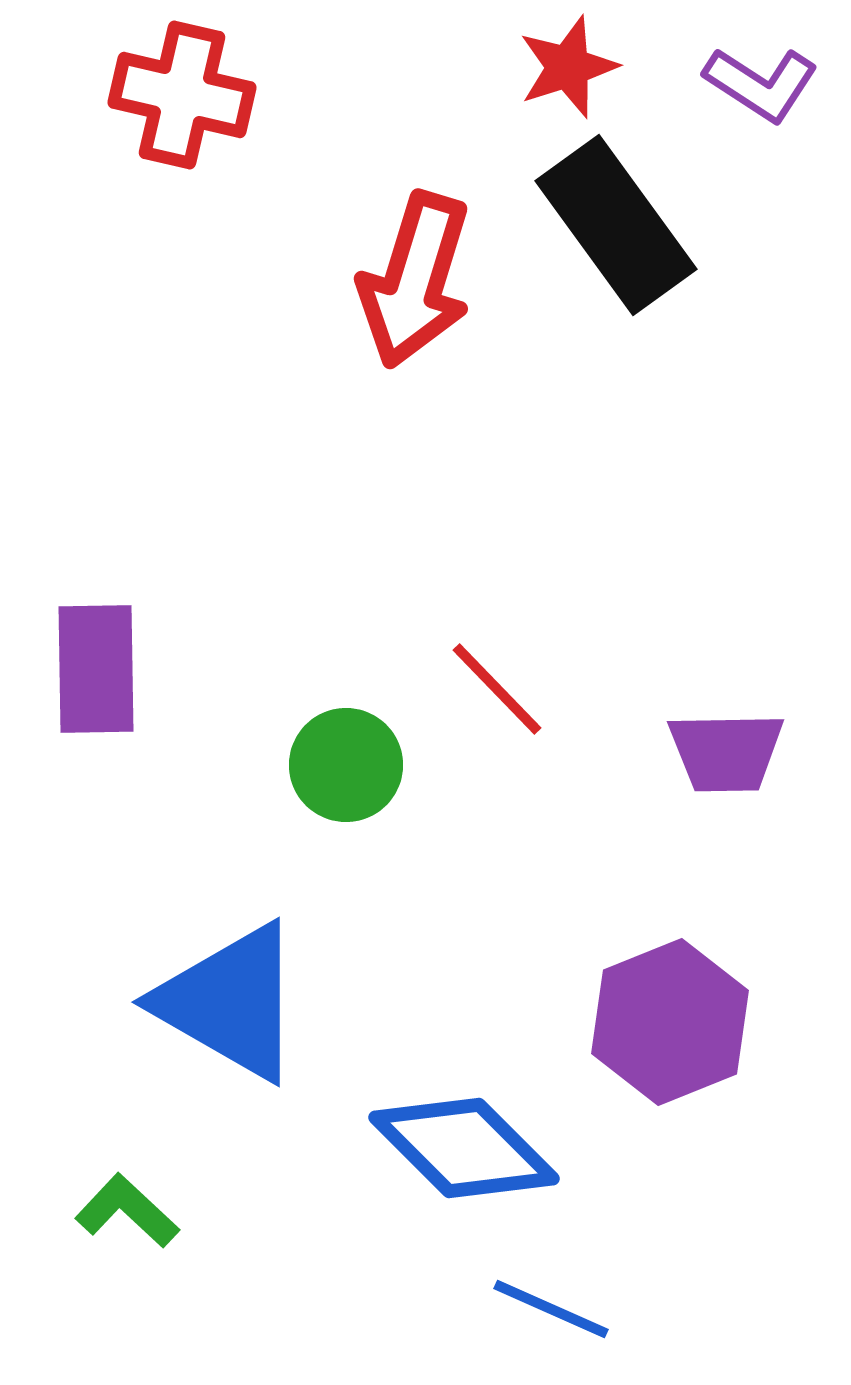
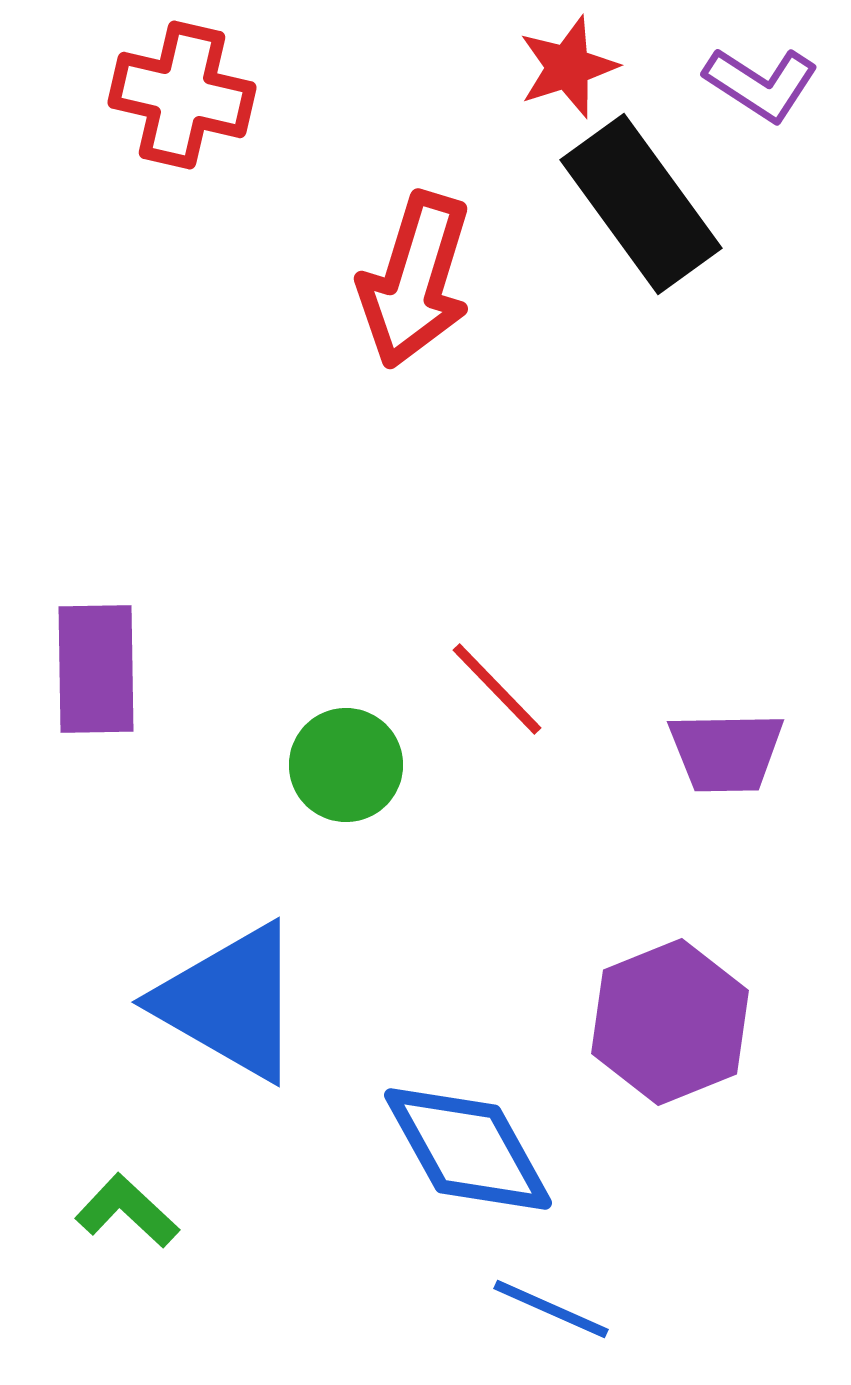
black rectangle: moved 25 px right, 21 px up
blue diamond: moved 4 px right, 1 px down; rotated 16 degrees clockwise
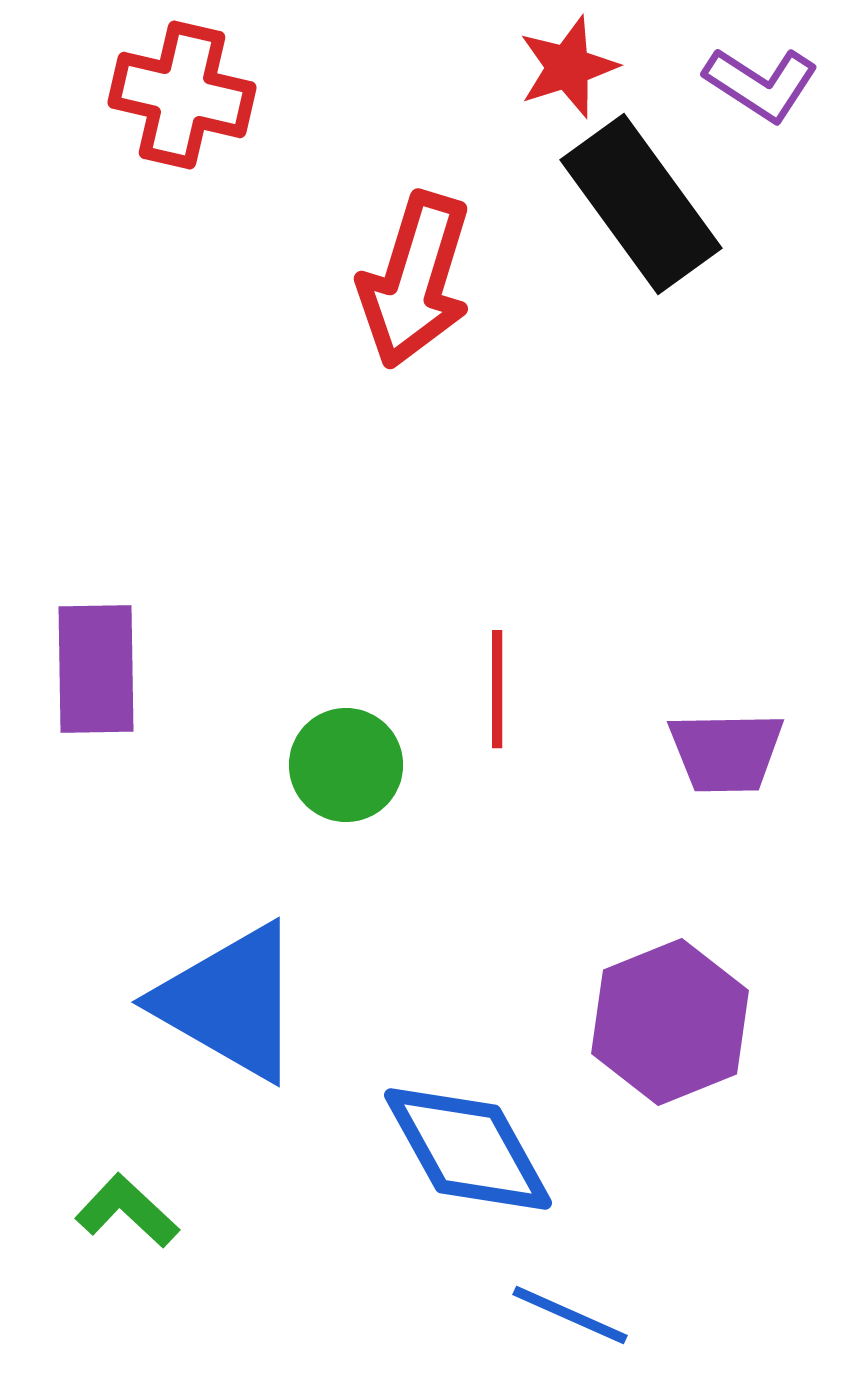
red line: rotated 44 degrees clockwise
blue line: moved 19 px right, 6 px down
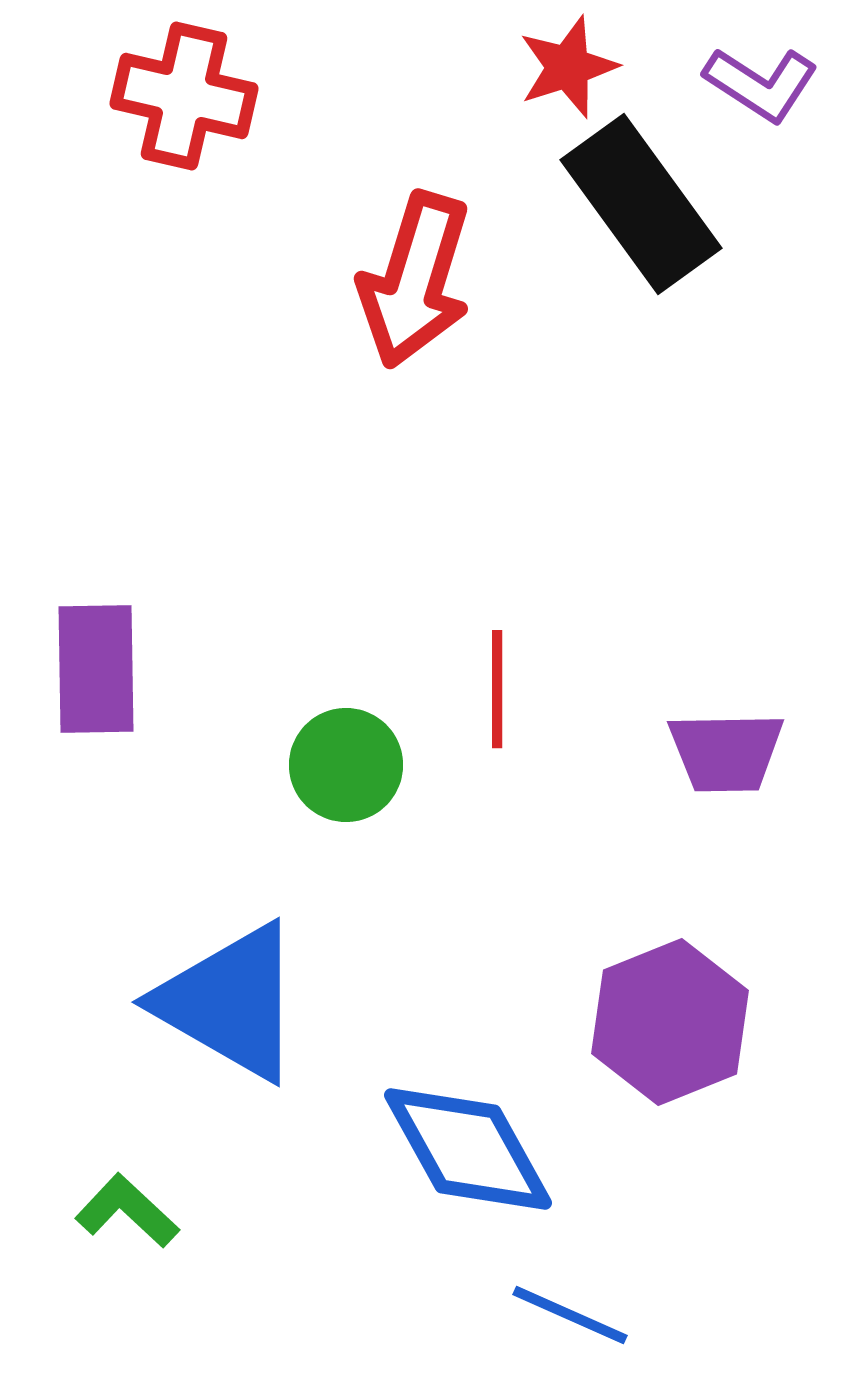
red cross: moved 2 px right, 1 px down
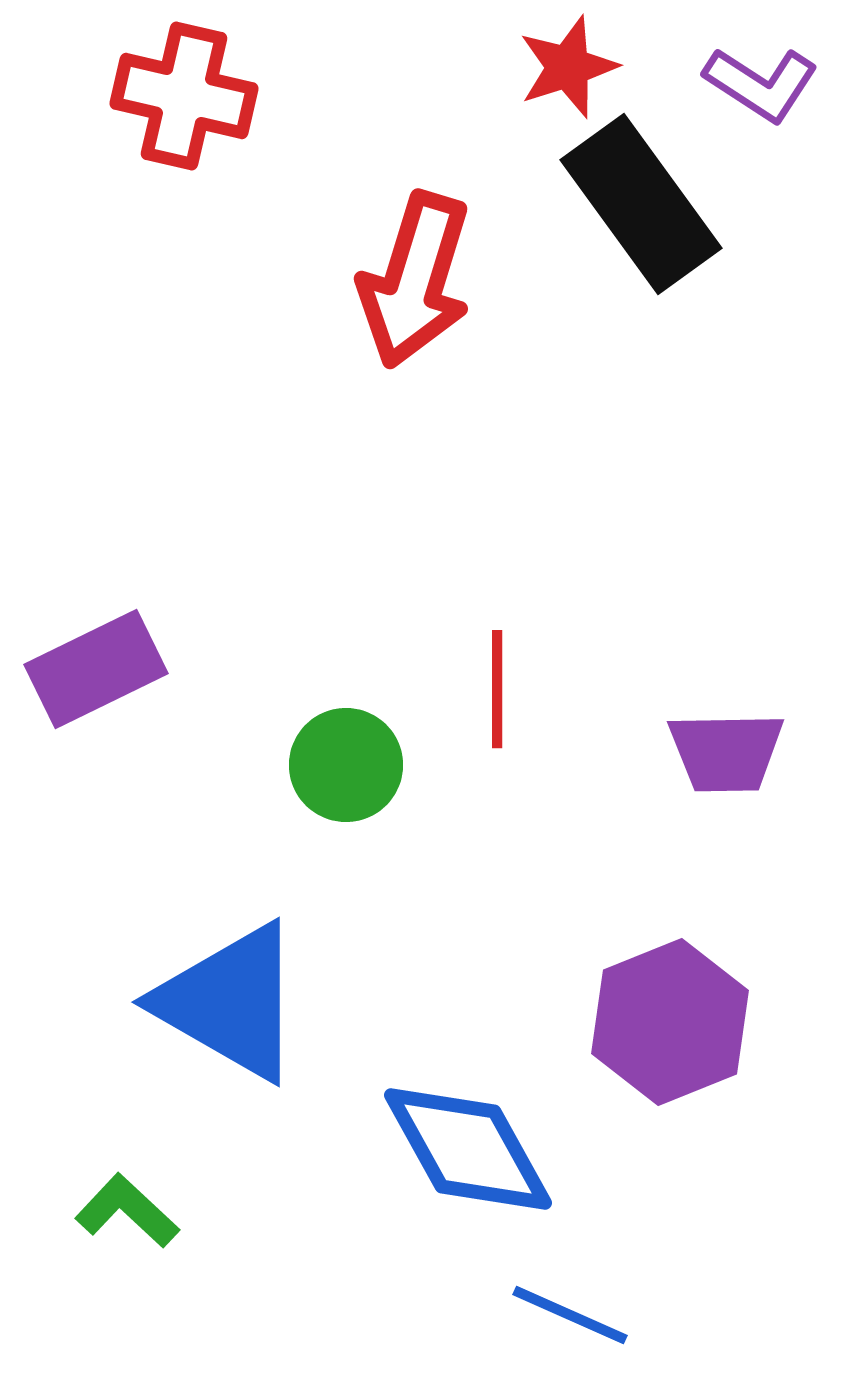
purple rectangle: rotated 65 degrees clockwise
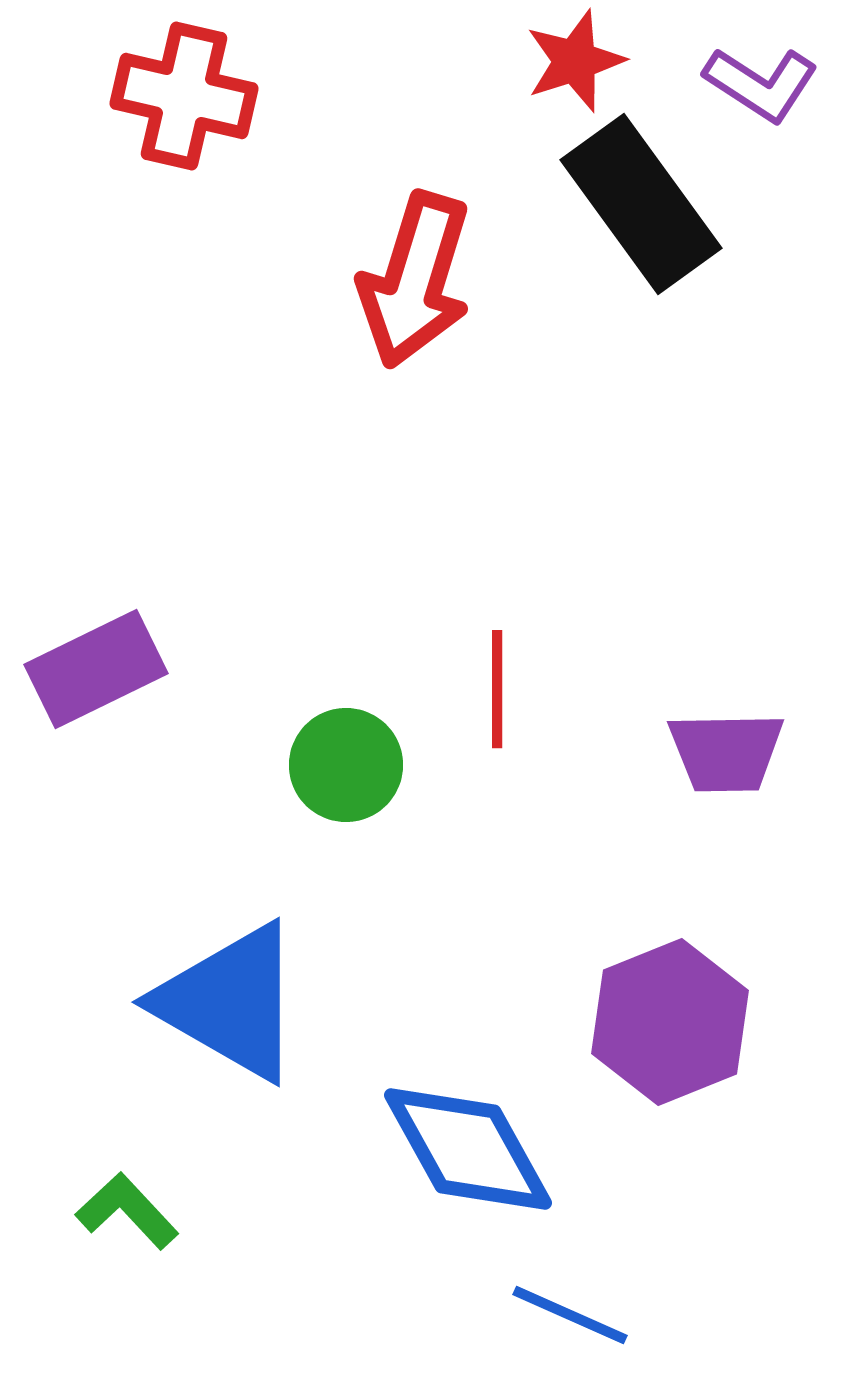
red star: moved 7 px right, 6 px up
green L-shape: rotated 4 degrees clockwise
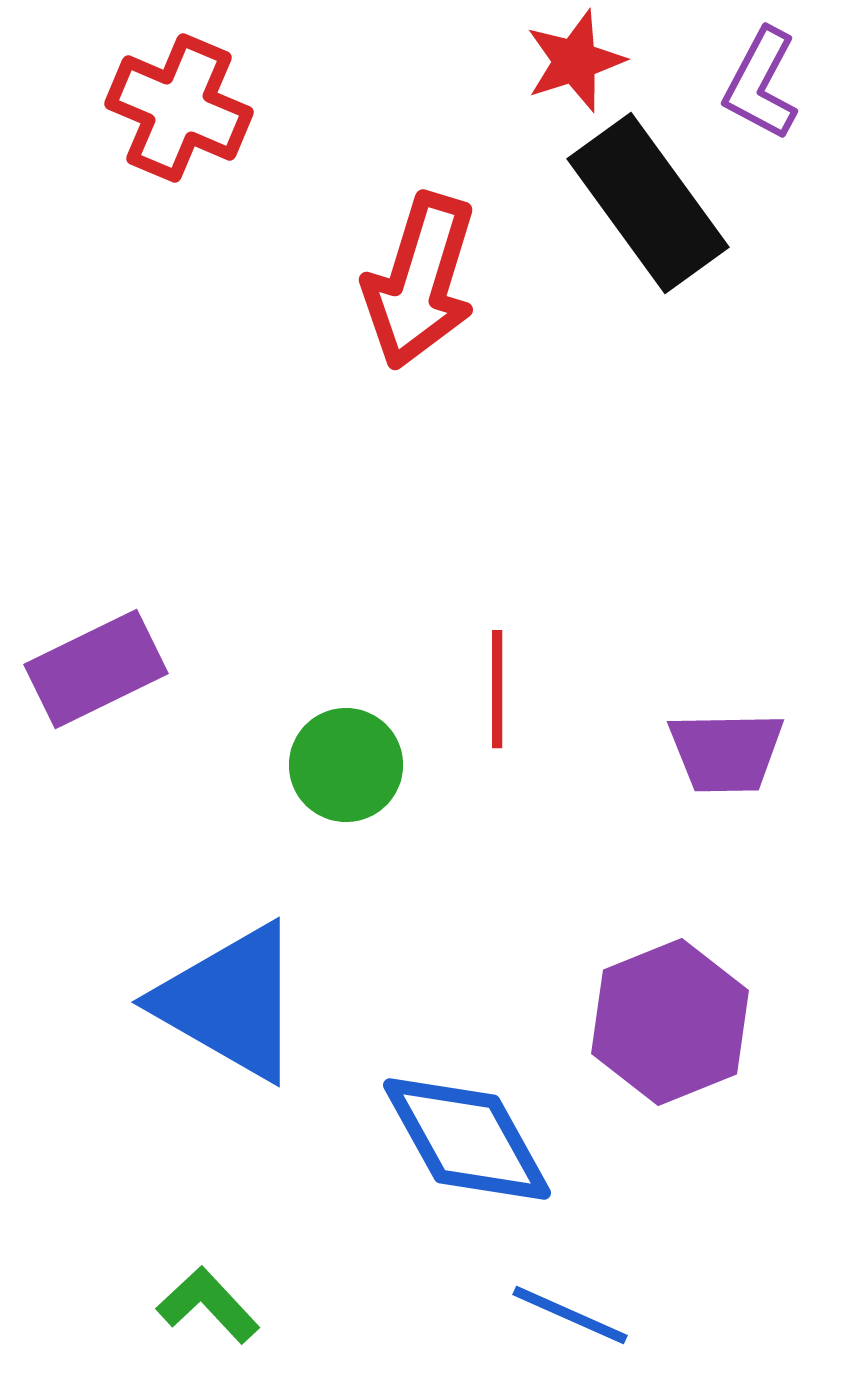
purple L-shape: rotated 85 degrees clockwise
red cross: moved 5 px left, 12 px down; rotated 10 degrees clockwise
black rectangle: moved 7 px right, 1 px up
red arrow: moved 5 px right, 1 px down
blue diamond: moved 1 px left, 10 px up
green L-shape: moved 81 px right, 94 px down
